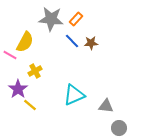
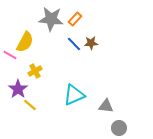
orange rectangle: moved 1 px left
blue line: moved 2 px right, 3 px down
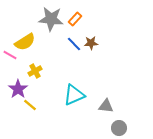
yellow semicircle: rotated 30 degrees clockwise
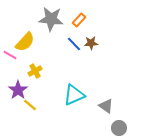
orange rectangle: moved 4 px right, 1 px down
yellow semicircle: rotated 15 degrees counterclockwise
purple star: moved 1 px down
gray triangle: rotated 28 degrees clockwise
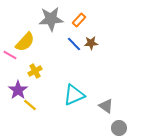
gray star: rotated 10 degrees counterclockwise
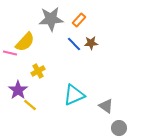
pink line: moved 2 px up; rotated 16 degrees counterclockwise
yellow cross: moved 3 px right
